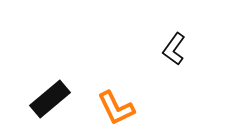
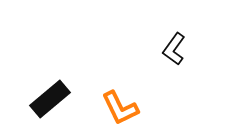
orange L-shape: moved 4 px right
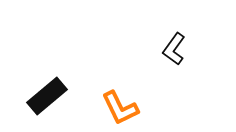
black rectangle: moved 3 px left, 3 px up
